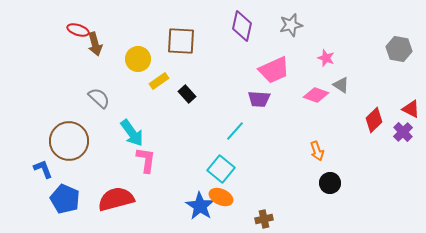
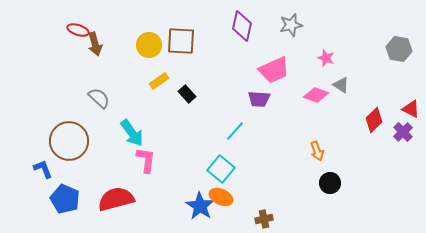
yellow circle: moved 11 px right, 14 px up
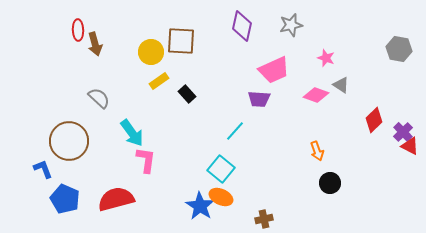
red ellipse: rotated 70 degrees clockwise
yellow circle: moved 2 px right, 7 px down
red triangle: moved 1 px left, 37 px down
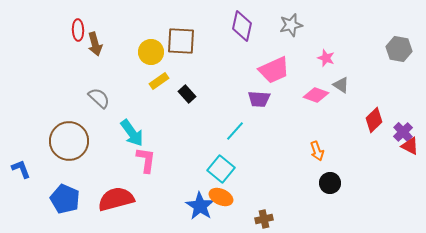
blue L-shape: moved 22 px left
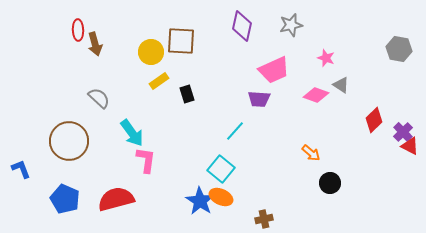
black rectangle: rotated 24 degrees clockwise
orange arrow: moved 6 px left, 2 px down; rotated 30 degrees counterclockwise
blue star: moved 5 px up
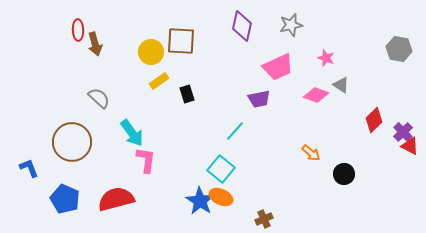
pink trapezoid: moved 4 px right, 3 px up
purple trapezoid: rotated 15 degrees counterclockwise
brown circle: moved 3 px right, 1 px down
blue L-shape: moved 8 px right, 1 px up
black circle: moved 14 px right, 9 px up
brown cross: rotated 12 degrees counterclockwise
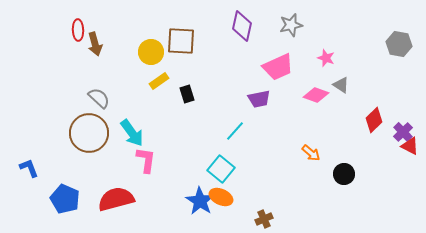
gray hexagon: moved 5 px up
brown circle: moved 17 px right, 9 px up
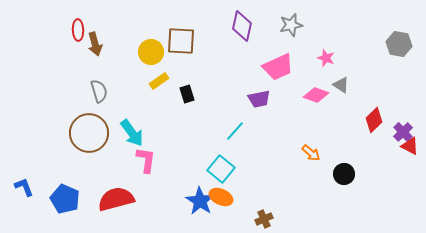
gray semicircle: moved 7 px up; rotated 30 degrees clockwise
blue L-shape: moved 5 px left, 19 px down
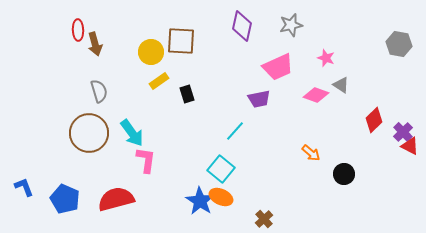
brown cross: rotated 18 degrees counterclockwise
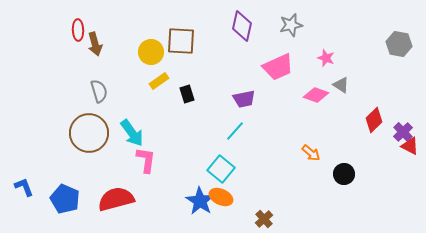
purple trapezoid: moved 15 px left
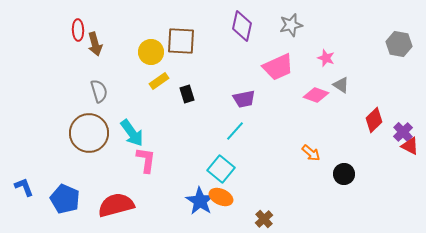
red semicircle: moved 6 px down
